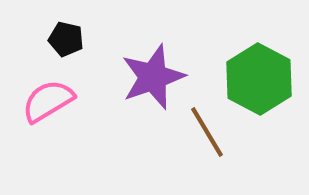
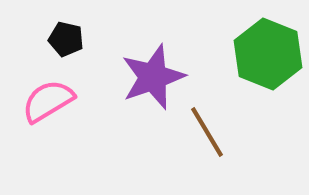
green hexagon: moved 9 px right, 25 px up; rotated 6 degrees counterclockwise
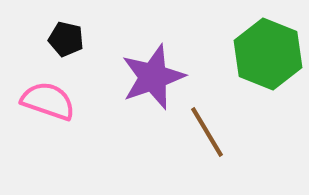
pink semicircle: rotated 50 degrees clockwise
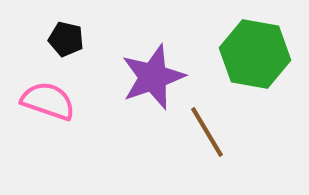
green hexagon: moved 13 px left; rotated 12 degrees counterclockwise
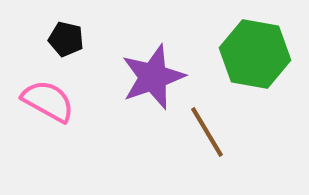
pink semicircle: rotated 10 degrees clockwise
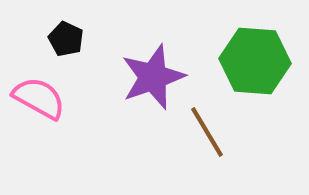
black pentagon: rotated 12 degrees clockwise
green hexagon: moved 7 px down; rotated 6 degrees counterclockwise
pink semicircle: moved 9 px left, 3 px up
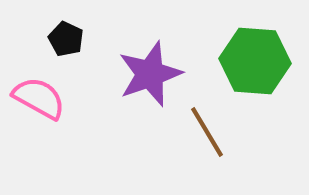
purple star: moved 3 px left, 3 px up
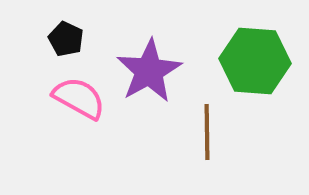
purple star: moved 1 px left, 3 px up; rotated 10 degrees counterclockwise
pink semicircle: moved 40 px right
brown line: rotated 30 degrees clockwise
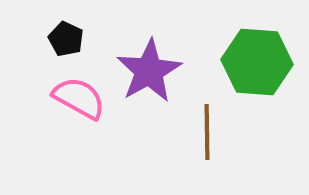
green hexagon: moved 2 px right, 1 px down
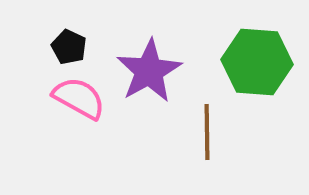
black pentagon: moved 3 px right, 8 px down
